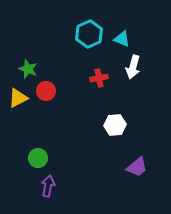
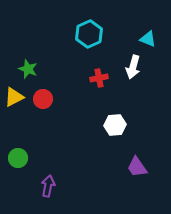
cyan triangle: moved 26 px right
red circle: moved 3 px left, 8 px down
yellow triangle: moved 4 px left, 1 px up
green circle: moved 20 px left
purple trapezoid: rotated 95 degrees clockwise
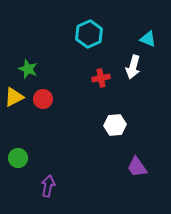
red cross: moved 2 px right
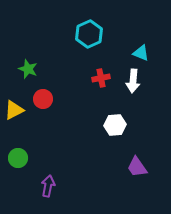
cyan triangle: moved 7 px left, 14 px down
white arrow: moved 14 px down; rotated 10 degrees counterclockwise
yellow triangle: moved 13 px down
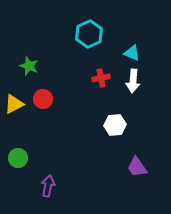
cyan triangle: moved 9 px left
green star: moved 1 px right, 3 px up
yellow triangle: moved 6 px up
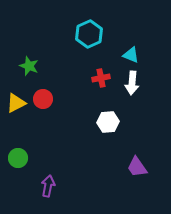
cyan triangle: moved 1 px left, 2 px down
white arrow: moved 1 px left, 2 px down
yellow triangle: moved 2 px right, 1 px up
white hexagon: moved 7 px left, 3 px up
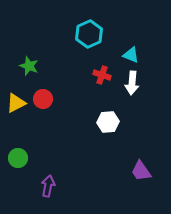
red cross: moved 1 px right, 3 px up; rotated 30 degrees clockwise
purple trapezoid: moved 4 px right, 4 px down
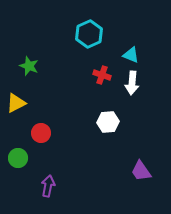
red circle: moved 2 px left, 34 px down
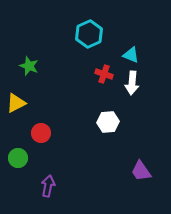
red cross: moved 2 px right, 1 px up
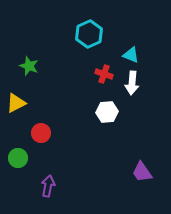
white hexagon: moved 1 px left, 10 px up
purple trapezoid: moved 1 px right, 1 px down
